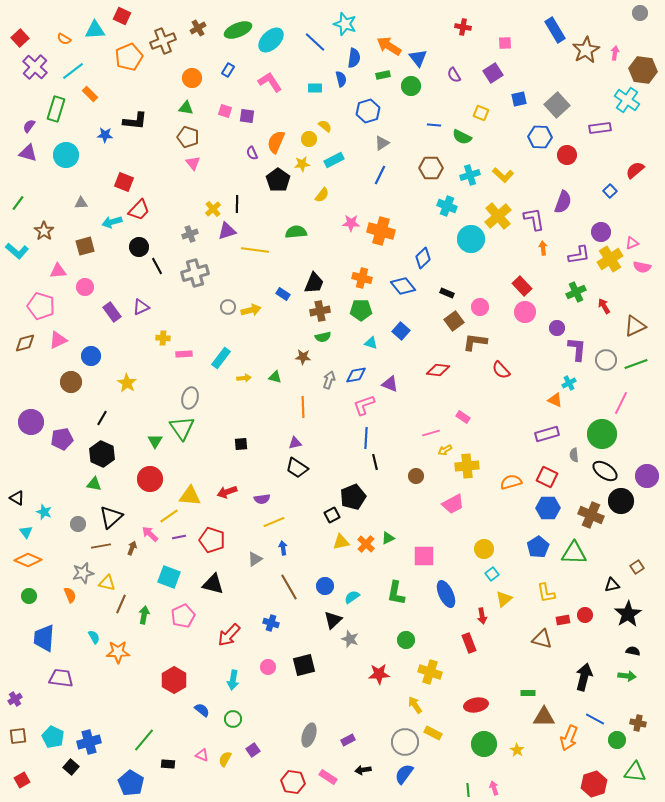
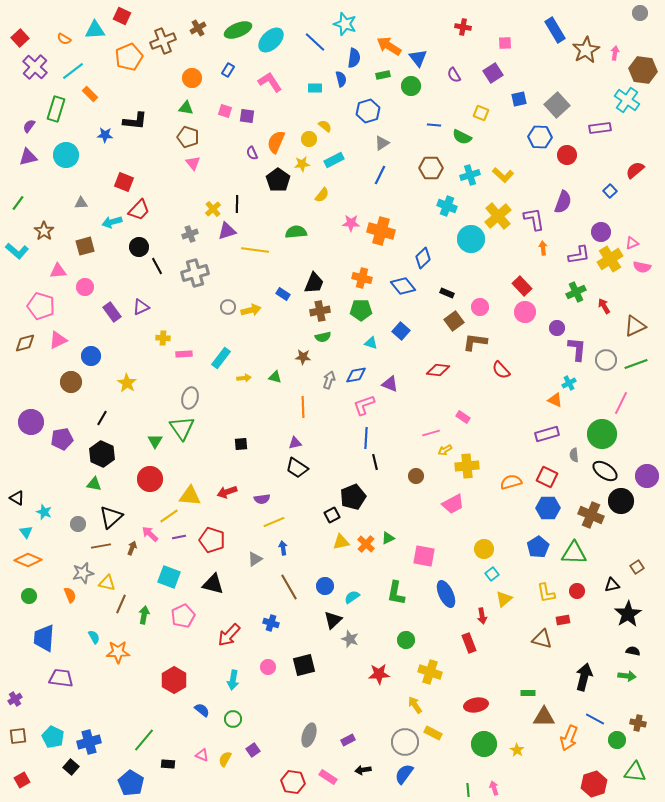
purple triangle at (28, 153): moved 4 px down; rotated 30 degrees counterclockwise
pink square at (424, 556): rotated 10 degrees clockwise
red circle at (585, 615): moved 8 px left, 24 px up
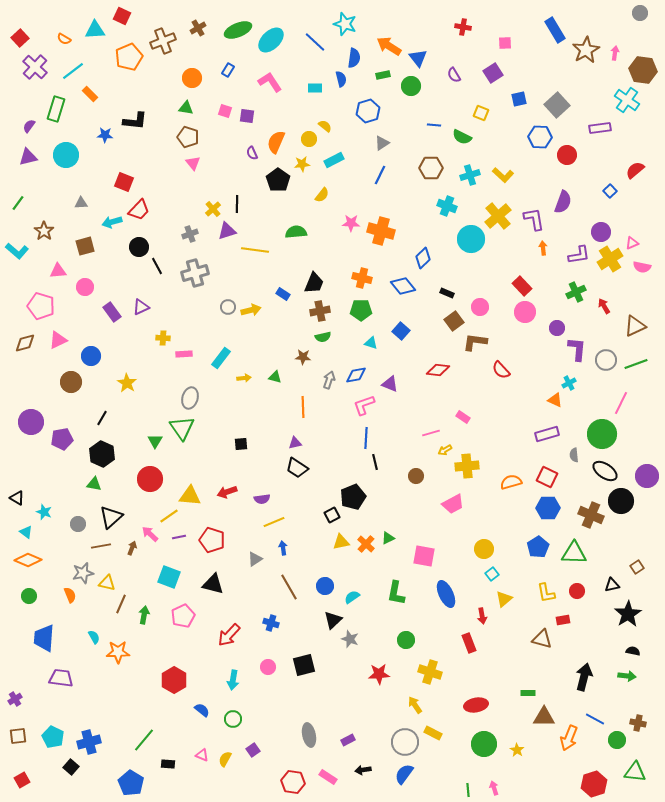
cyan triangle at (26, 532): rotated 16 degrees counterclockwise
gray ellipse at (309, 735): rotated 30 degrees counterclockwise
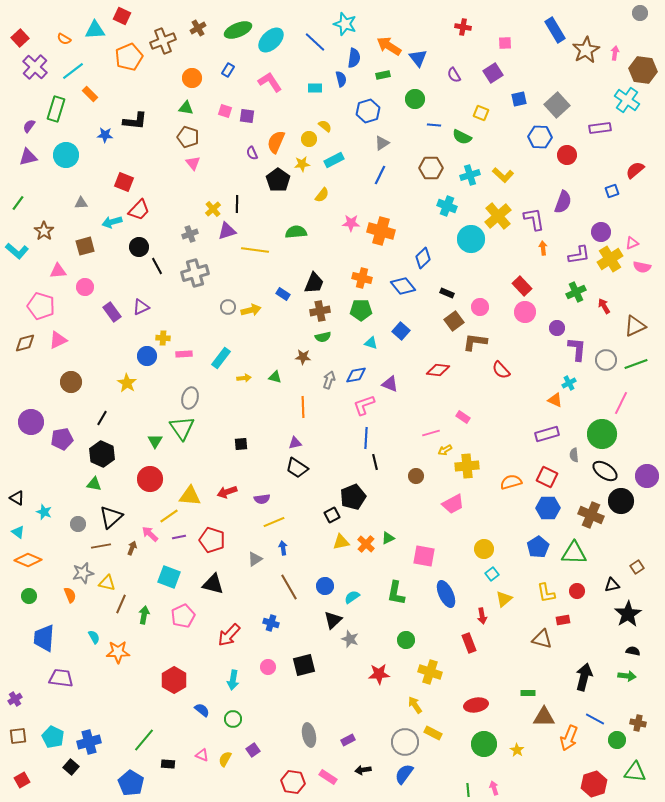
green circle at (411, 86): moved 4 px right, 13 px down
blue square at (610, 191): moved 2 px right; rotated 24 degrees clockwise
blue circle at (91, 356): moved 56 px right
cyan triangle at (26, 532): moved 8 px left
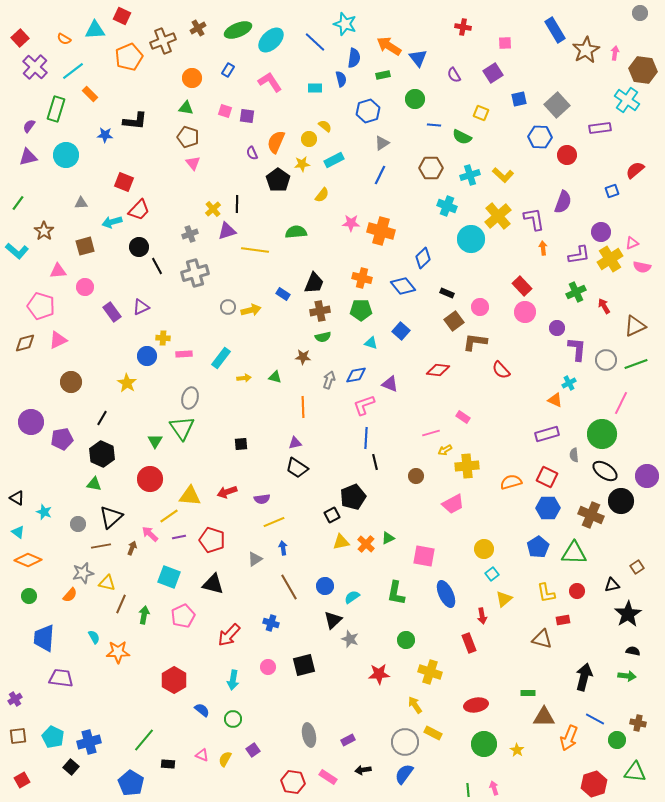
orange semicircle at (70, 595): rotated 63 degrees clockwise
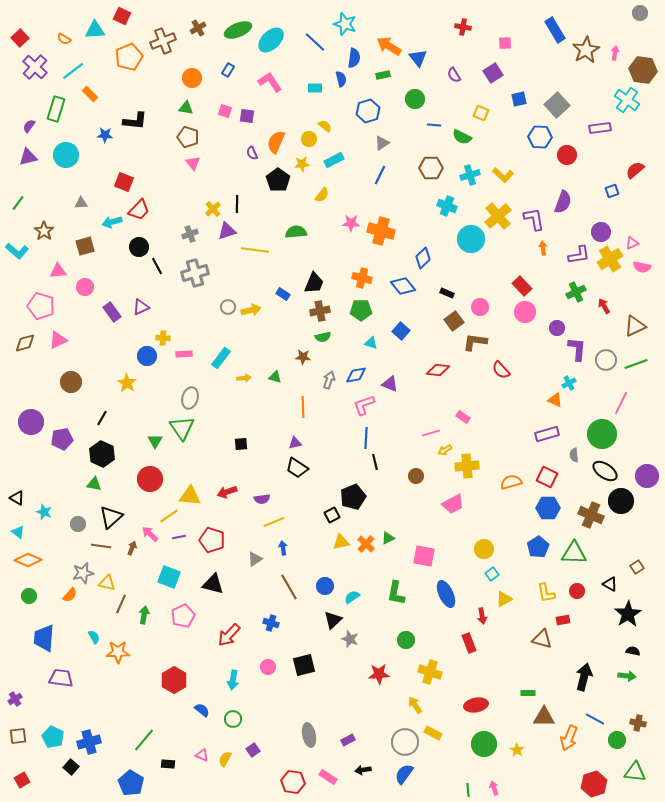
brown line at (101, 546): rotated 18 degrees clockwise
black triangle at (612, 585): moved 2 px left, 1 px up; rotated 42 degrees clockwise
yellow triangle at (504, 599): rotated 12 degrees clockwise
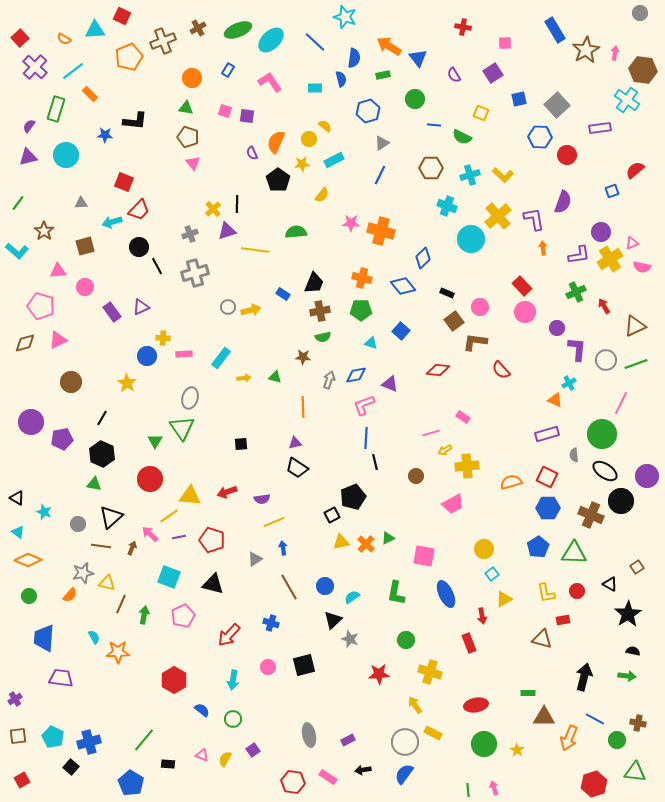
cyan star at (345, 24): moved 7 px up
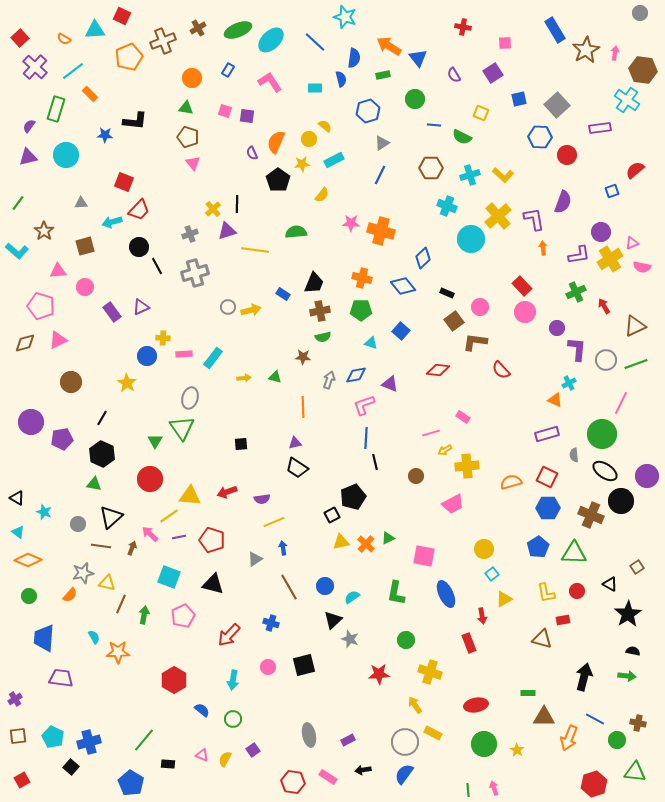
cyan rectangle at (221, 358): moved 8 px left
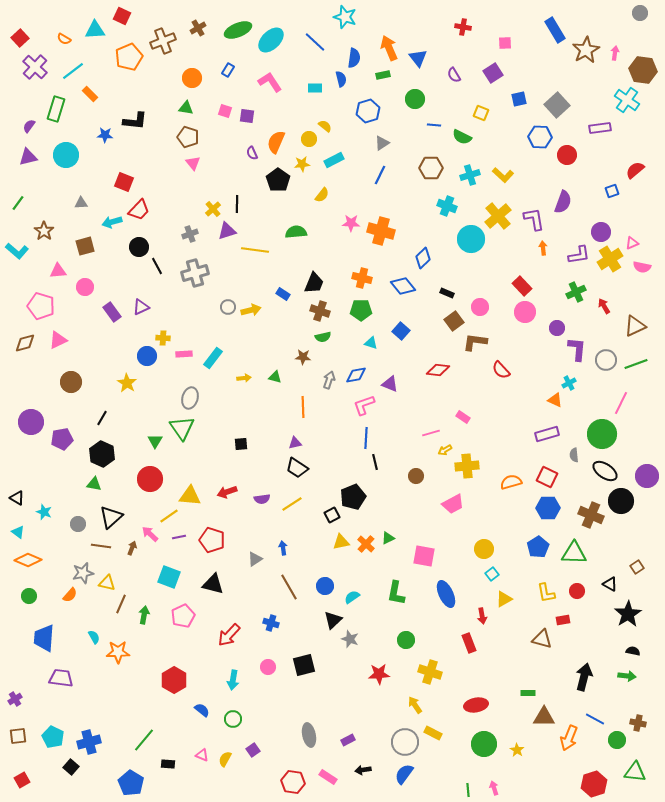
orange arrow at (389, 46): moved 2 px down; rotated 35 degrees clockwise
brown cross at (320, 311): rotated 30 degrees clockwise
yellow line at (274, 522): moved 18 px right, 18 px up; rotated 10 degrees counterclockwise
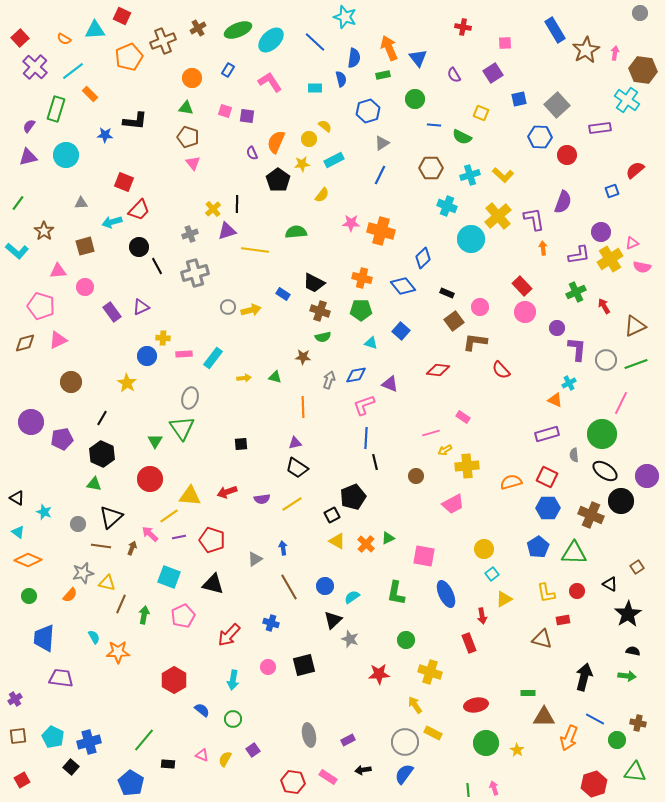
black trapezoid at (314, 283): rotated 95 degrees clockwise
yellow triangle at (341, 542): moved 4 px left, 1 px up; rotated 42 degrees clockwise
green circle at (484, 744): moved 2 px right, 1 px up
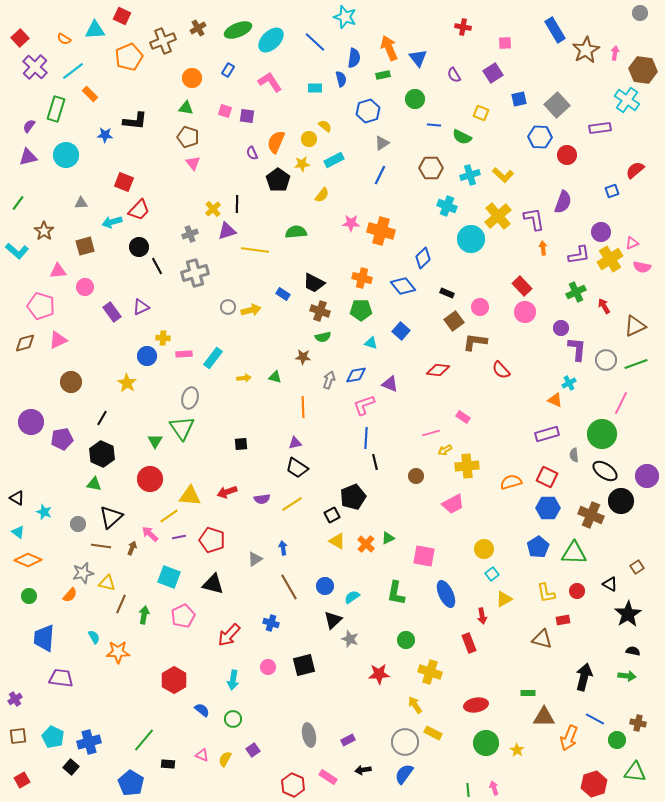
purple circle at (557, 328): moved 4 px right
red hexagon at (293, 782): moved 3 px down; rotated 15 degrees clockwise
